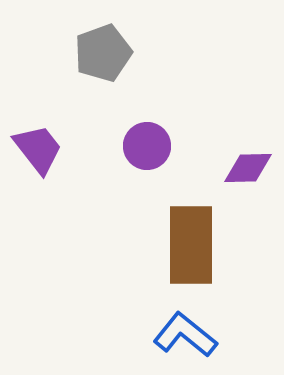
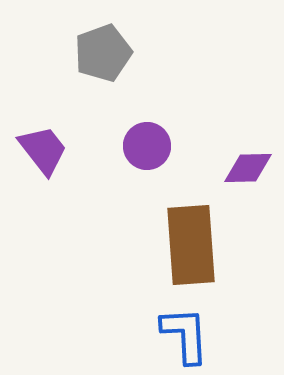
purple trapezoid: moved 5 px right, 1 px down
brown rectangle: rotated 4 degrees counterclockwise
blue L-shape: rotated 48 degrees clockwise
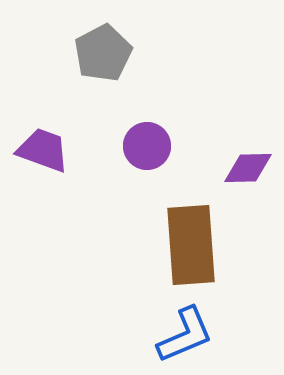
gray pentagon: rotated 8 degrees counterclockwise
purple trapezoid: rotated 32 degrees counterclockwise
blue L-shape: rotated 70 degrees clockwise
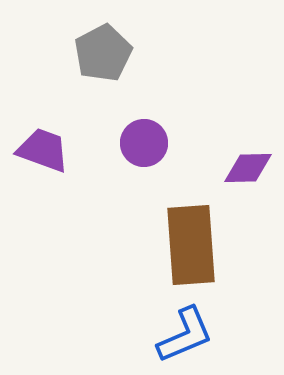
purple circle: moved 3 px left, 3 px up
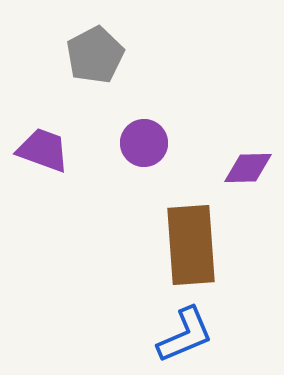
gray pentagon: moved 8 px left, 2 px down
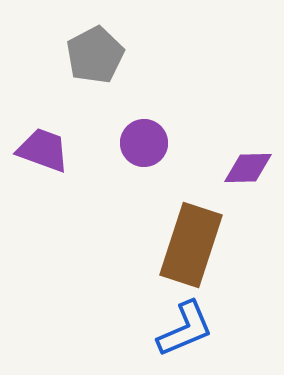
brown rectangle: rotated 22 degrees clockwise
blue L-shape: moved 6 px up
